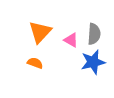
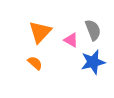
gray semicircle: moved 1 px left, 4 px up; rotated 25 degrees counterclockwise
orange semicircle: rotated 21 degrees clockwise
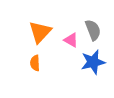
orange semicircle: rotated 133 degrees counterclockwise
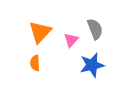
gray semicircle: moved 2 px right, 1 px up
pink triangle: rotated 42 degrees clockwise
blue star: moved 1 px left, 3 px down
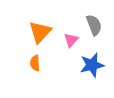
gray semicircle: moved 1 px left, 4 px up
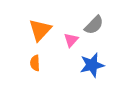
gray semicircle: rotated 65 degrees clockwise
orange triangle: moved 2 px up
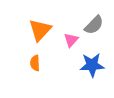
blue star: rotated 10 degrees clockwise
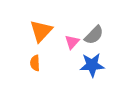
gray semicircle: moved 10 px down
orange triangle: moved 1 px right, 1 px down
pink triangle: moved 1 px right, 2 px down
